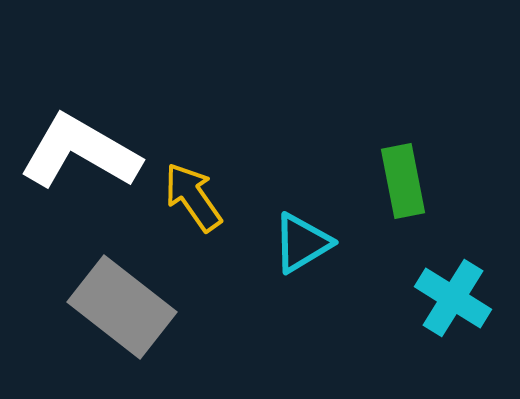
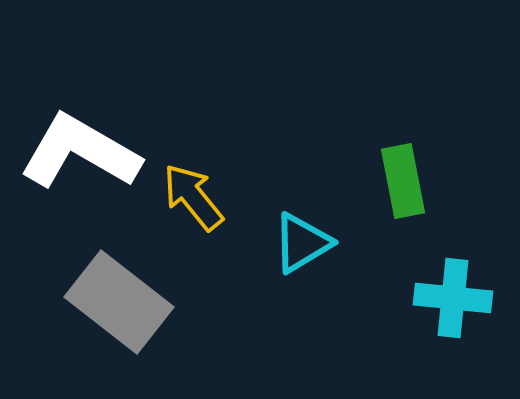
yellow arrow: rotated 4 degrees counterclockwise
cyan cross: rotated 26 degrees counterclockwise
gray rectangle: moved 3 px left, 5 px up
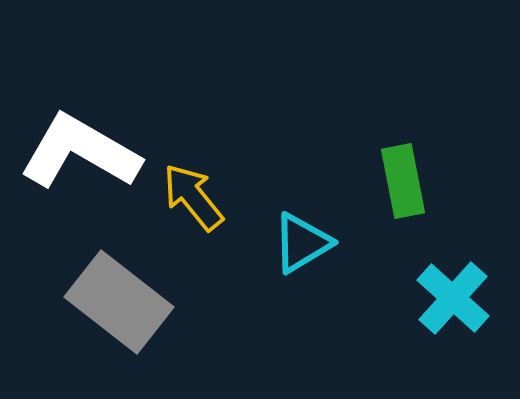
cyan cross: rotated 36 degrees clockwise
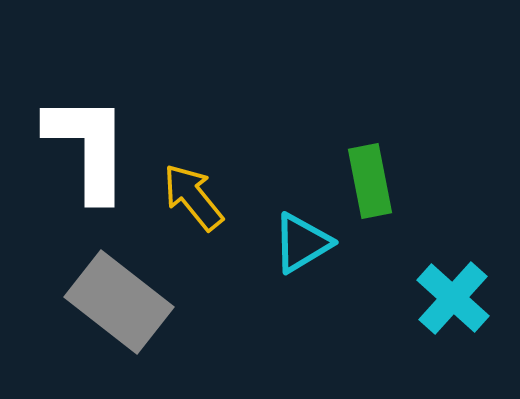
white L-shape: moved 8 px right, 5 px up; rotated 60 degrees clockwise
green rectangle: moved 33 px left
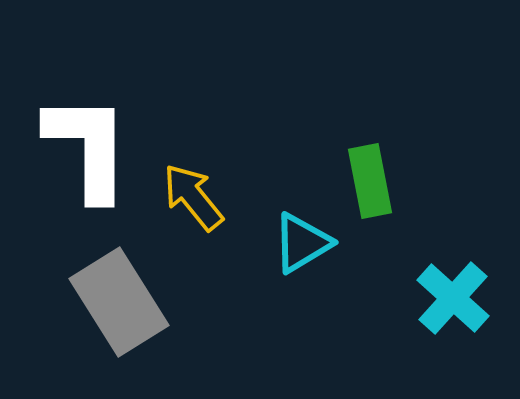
gray rectangle: rotated 20 degrees clockwise
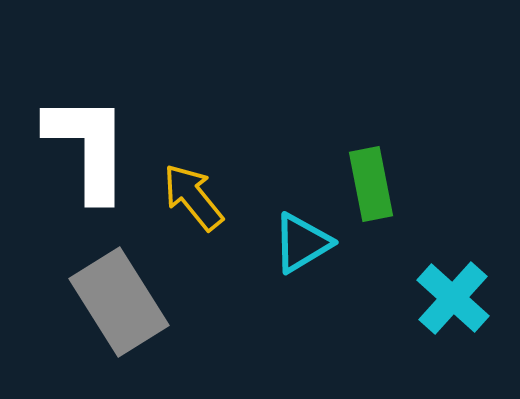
green rectangle: moved 1 px right, 3 px down
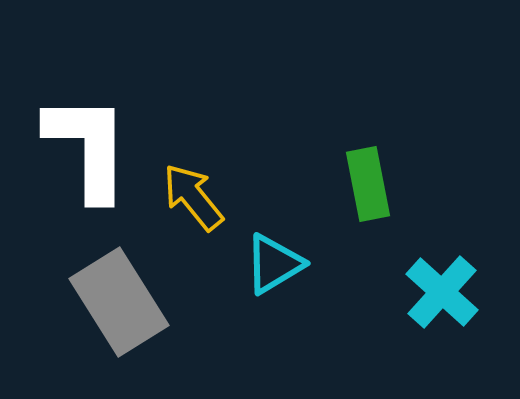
green rectangle: moved 3 px left
cyan triangle: moved 28 px left, 21 px down
cyan cross: moved 11 px left, 6 px up
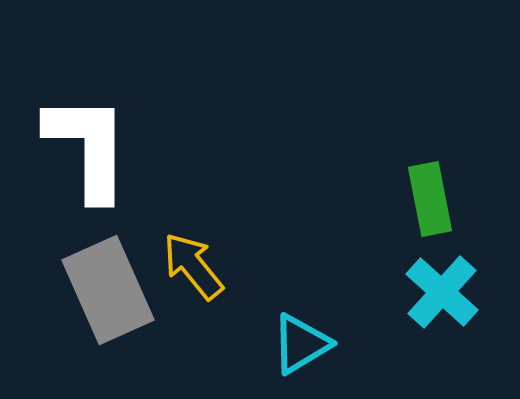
green rectangle: moved 62 px right, 15 px down
yellow arrow: moved 69 px down
cyan triangle: moved 27 px right, 80 px down
gray rectangle: moved 11 px left, 12 px up; rotated 8 degrees clockwise
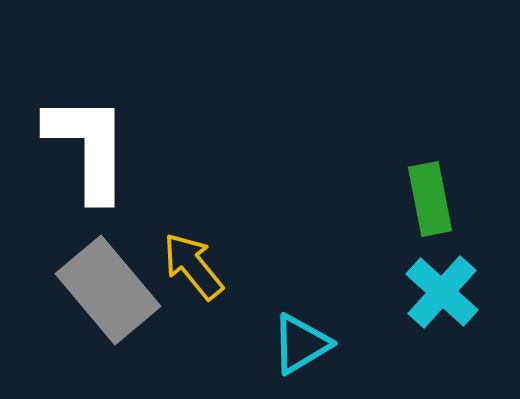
gray rectangle: rotated 16 degrees counterclockwise
